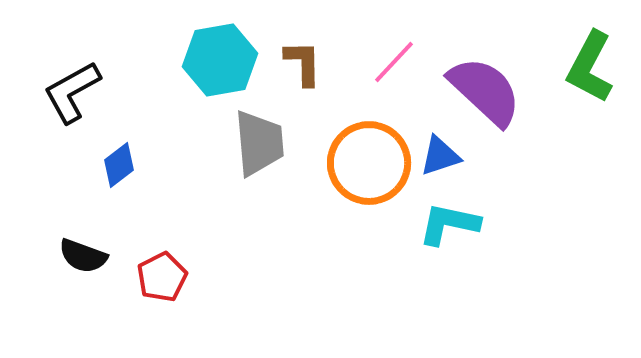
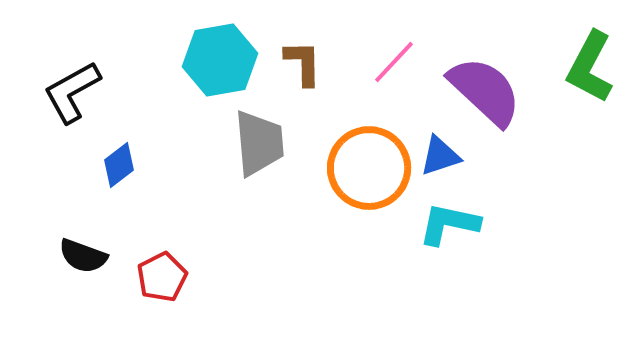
orange circle: moved 5 px down
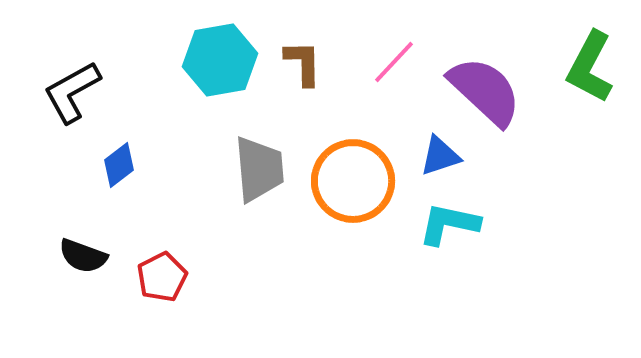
gray trapezoid: moved 26 px down
orange circle: moved 16 px left, 13 px down
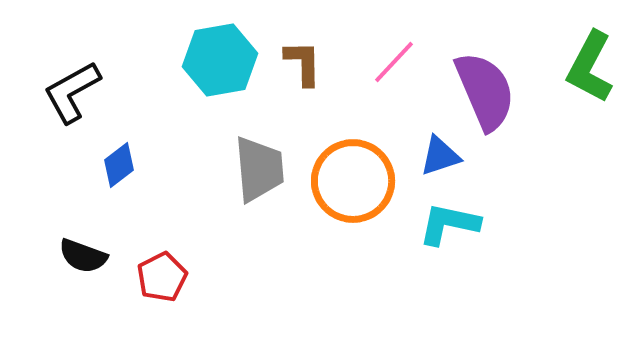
purple semicircle: rotated 24 degrees clockwise
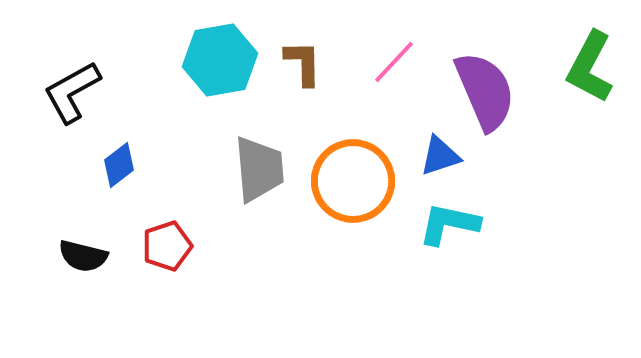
black semicircle: rotated 6 degrees counterclockwise
red pentagon: moved 5 px right, 31 px up; rotated 9 degrees clockwise
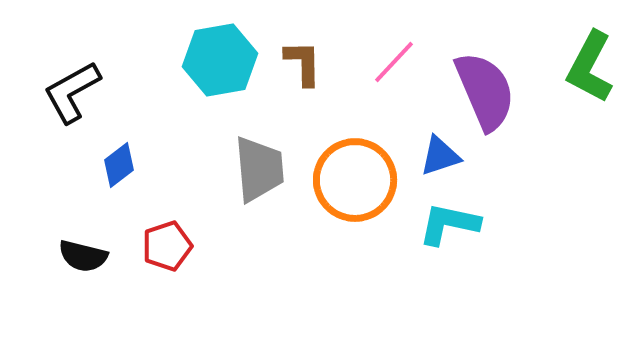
orange circle: moved 2 px right, 1 px up
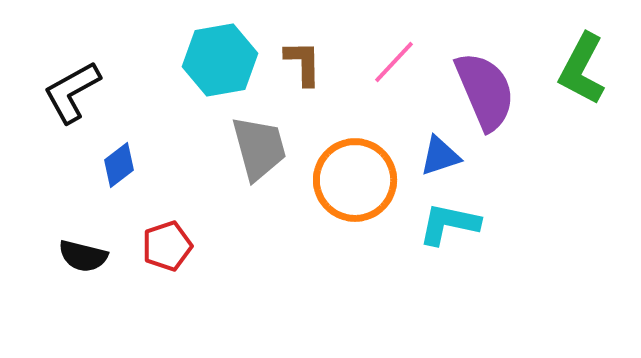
green L-shape: moved 8 px left, 2 px down
gray trapezoid: moved 21 px up; rotated 10 degrees counterclockwise
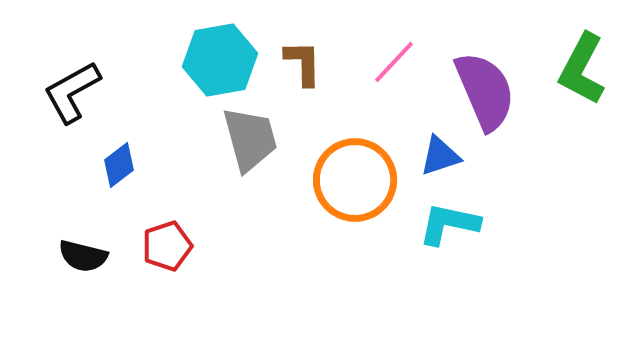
gray trapezoid: moved 9 px left, 9 px up
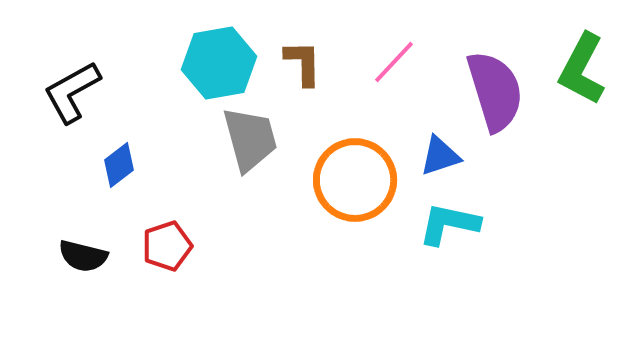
cyan hexagon: moved 1 px left, 3 px down
purple semicircle: moved 10 px right; rotated 6 degrees clockwise
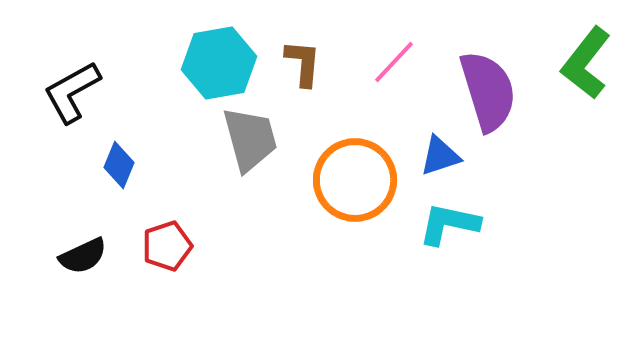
brown L-shape: rotated 6 degrees clockwise
green L-shape: moved 4 px right, 6 px up; rotated 10 degrees clockwise
purple semicircle: moved 7 px left
blue diamond: rotated 30 degrees counterclockwise
black semicircle: rotated 39 degrees counterclockwise
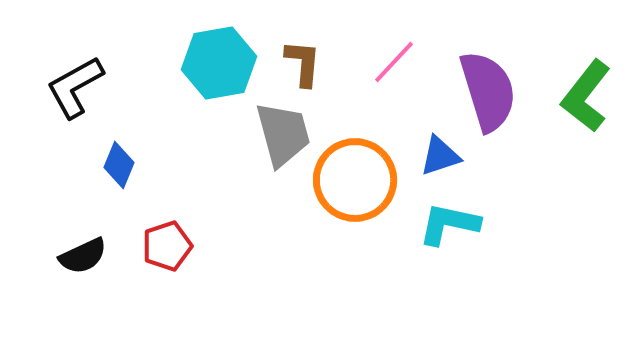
green L-shape: moved 33 px down
black L-shape: moved 3 px right, 5 px up
gray trapezoid: moved 33 px right, 5 px up
